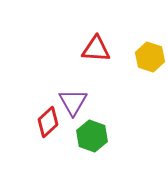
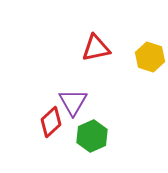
red triangle: moved 1 px up; rotated 16 degrees counterclockwise
red diamond: moved 3 px right
green hexagon: rotated 16 degrees clockwise
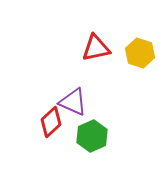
yellow hexagon: moved 10 px left, 4 px up
purple triangle: rotated 36 degrees counterclockwise
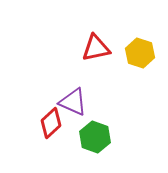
red diamond: moved 1 px down
green hexagon: moved 3 px right, 1 px down; rotated 16 degrees counterclockwise
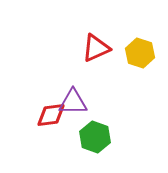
red triangle: rotated 12 degrees counterclockwise
purple triangle: rotated 24 degrees counterclockwise
red diamond: moved 8 px up; rotated 36 degrees clockwise
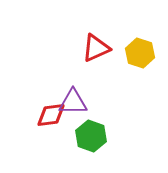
green hexagon: moved 4 px left, 1 px up
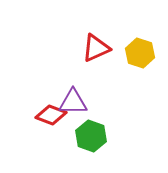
red diamond: rotated 28 degrees clockwise
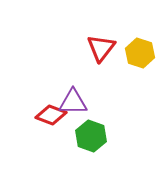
red triangle: moved 5 px right; rotated 28 degrees counterclockwise
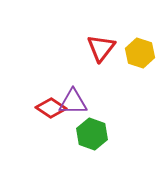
red diamond: moved 7 px up; rotated 12 degrees clockwise
green hexagon: moved 1 px right, 2 px up
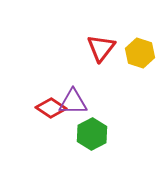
green hexagon: rotated 12 degrees clockwise
